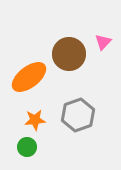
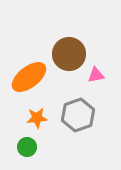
pink triangle: moved 7 px left, 33 px down; rotated 36 degrees clockwise
orange star: moved 2 px right, 2 px up
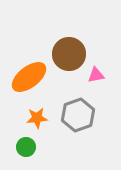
green circle: moved 1 px left
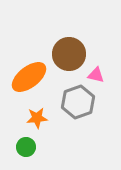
pink triangle: rotated 24 degrees clockwise
gray hexagon: moved 13 px up
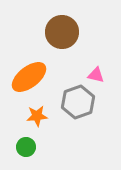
brown circle: moved 7 px left, 22 px up
orange star: moved 2 px up
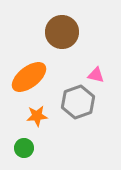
green circle: moved 2 px left, 1 px down
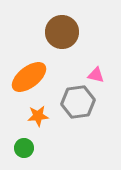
gray hexagon: rotated 12 degrees clockwise
orange star: moved 1 px right
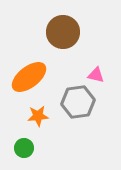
brown circle: moved 1 px right
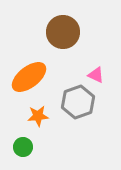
pink triangle: rotated 12 degrees clockwise
gray hexagon: rotated 12 degrees counterclockwise
green circle: moved 1 px left, 1 px up
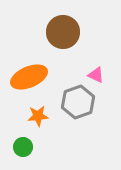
orange ellipse: rotated 15 degrees clockwise
